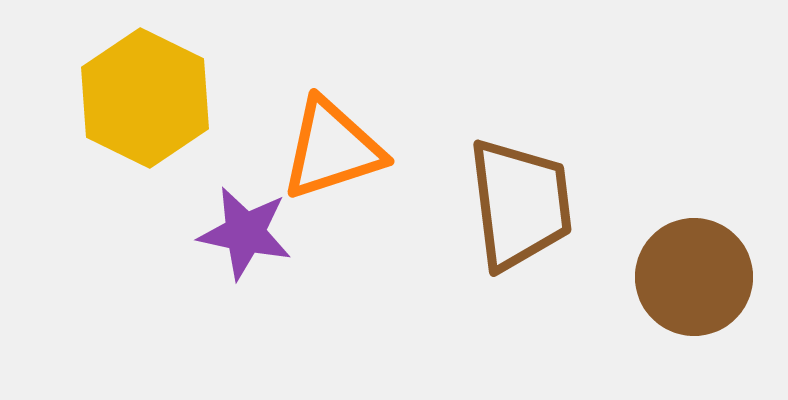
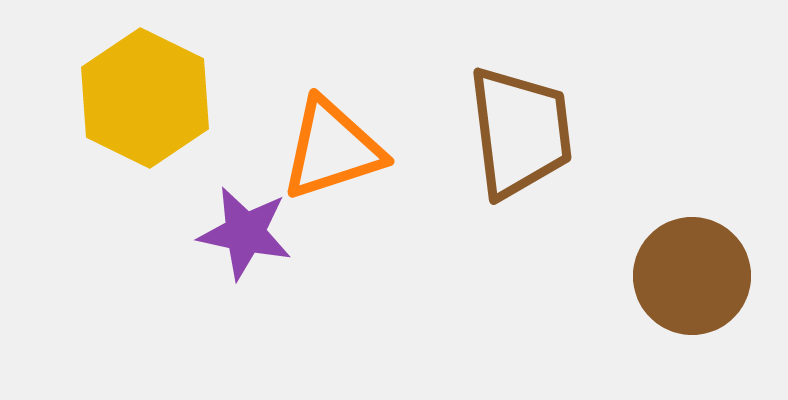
brown trapezoid: moved 72 px up
brown circle: moved 2 px left, 1 px up
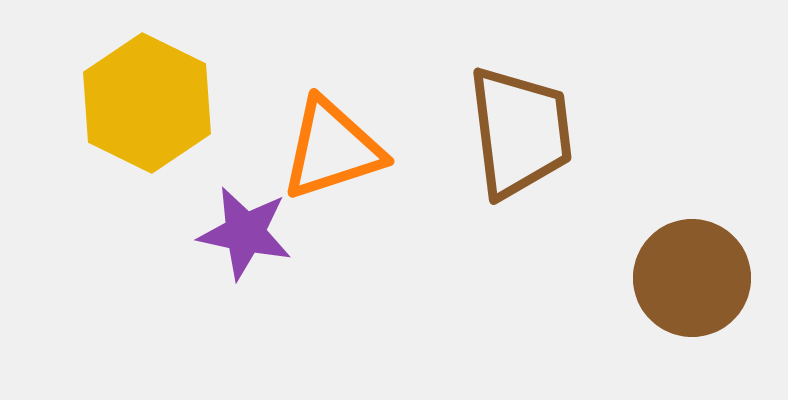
yellow hexagon: moved 2 px right, 5 px down
brown circle: moved 2 px down
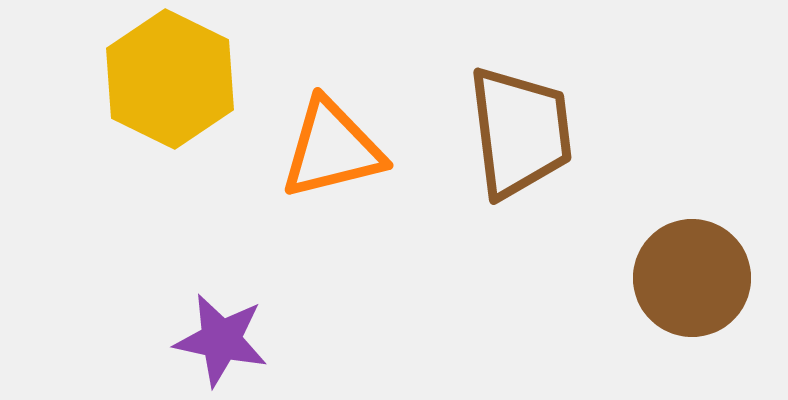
yellow hexagon: moved 23 px right, 24 px up
orange triangle: rotated 4 degrees clockwise
purple star: moved 24 px left, 107 px down
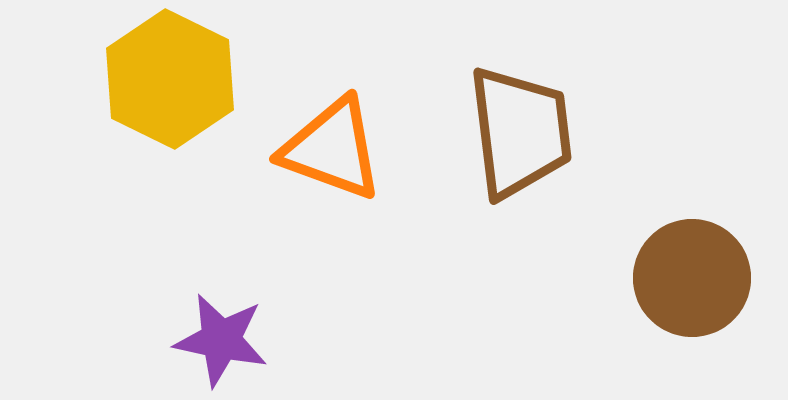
orange triangle: rotated 34 degrees clockwise
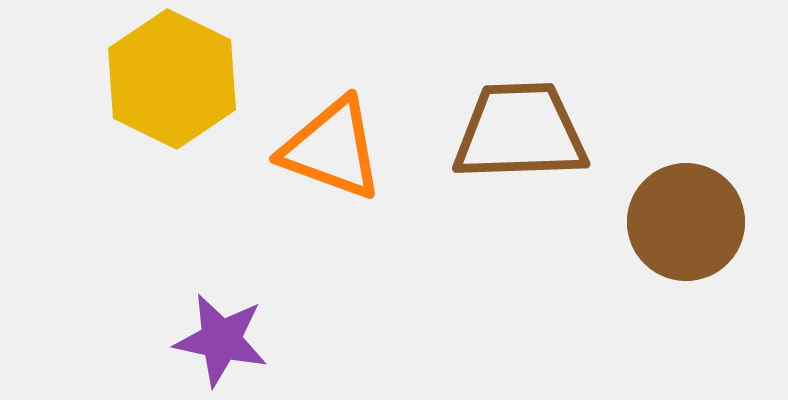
yellow hexagon: moved 2 px right
brown trapezoid: rotated 85 degrees counterclockwise
brown circle: moved 6 px left, 56 px up
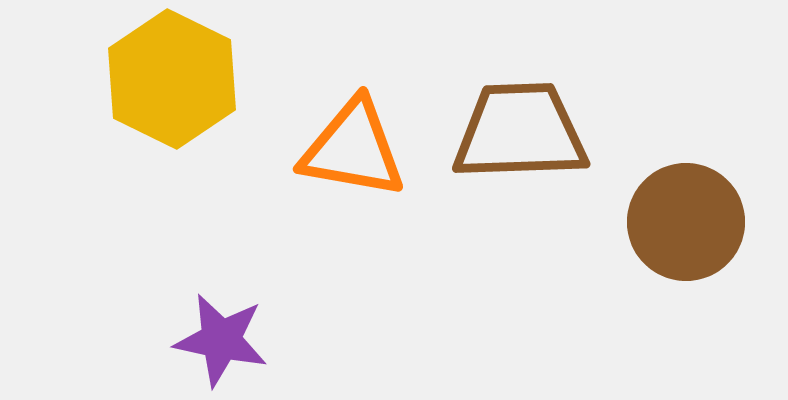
orange triangle: moved 21 px right; rotated 10 degrees counterclockwise
